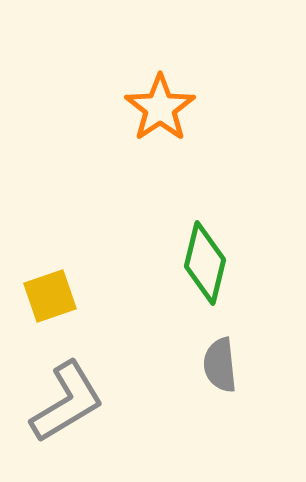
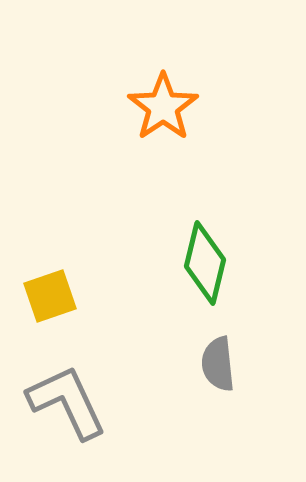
orange star: moved 3 px right, 1 px up
gray semicircle: moved 2 px left, 1 px up
gray L-shape: rotated 84 degrees counterclockwise
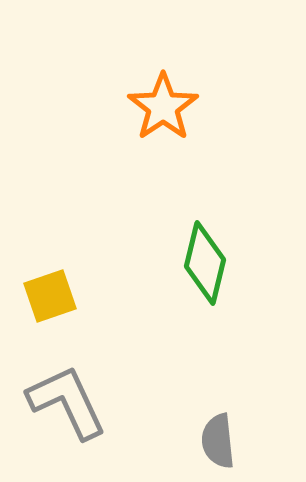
gray semicircle: moved 77 px down
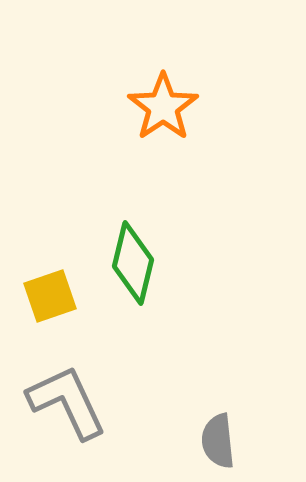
green diamond: moved 72 px left
